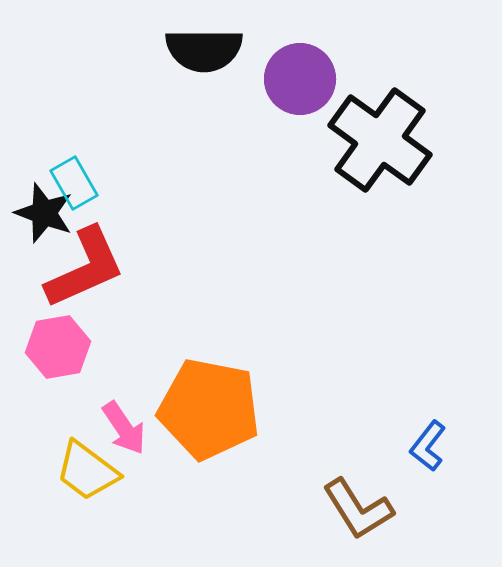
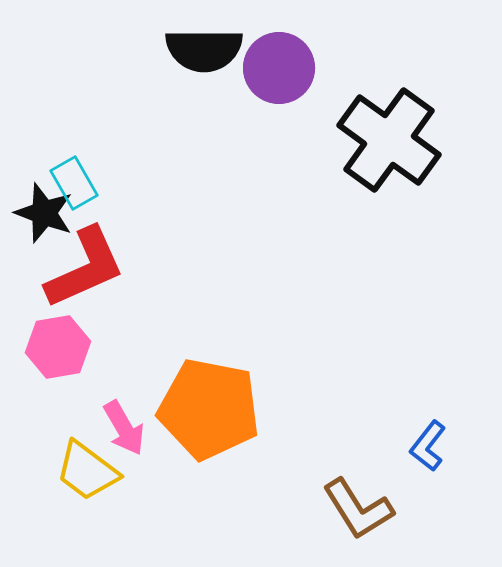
purple circle: moved 21 px left, 11 px up
black cross: moved 9 px right
pink arrow: rotated 4 degrees clockwise
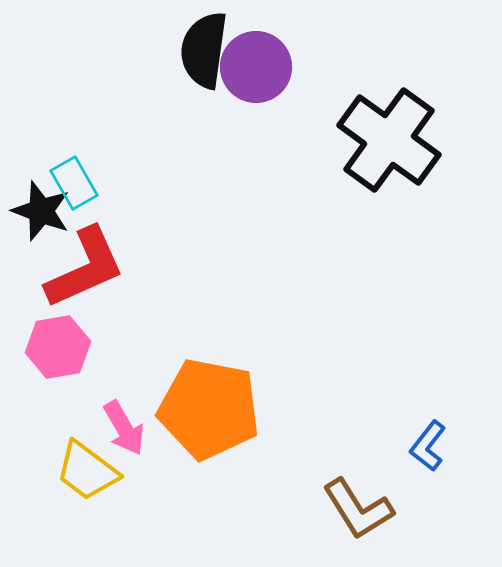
black semicircle: rotated 98 degrees clockwise
purple circle: moved 23 px left, 1 px up
black star: moved 3 px left, 2 px up
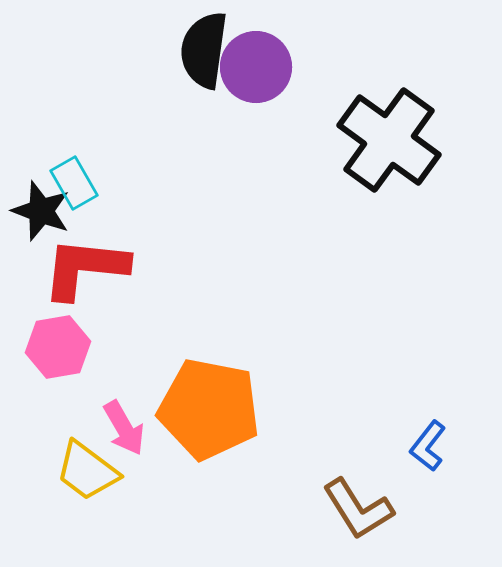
red L-shape: rotated 150 degrees counterclockwise
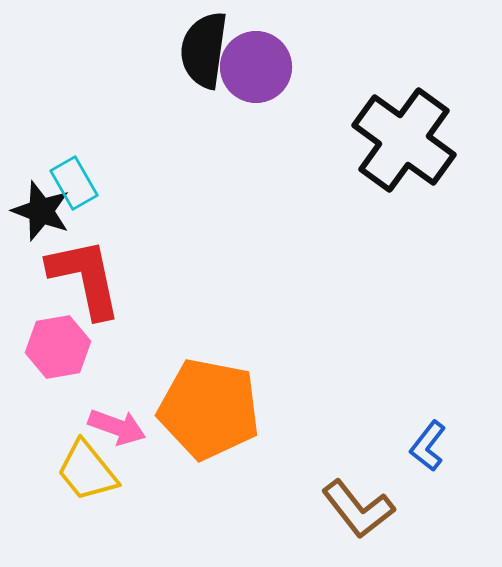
black cross: moved 15 px right
red L-shape: moved 10 px down; rotated 72 degrees clockwise
pink arrow: moved 7 px left, 1 px up; rotated 40 degrees counterclockwise
yellow trapezoid: rotated 14 degrees clockwise
brown L-shape: rotated 6 degrees counterclockwise
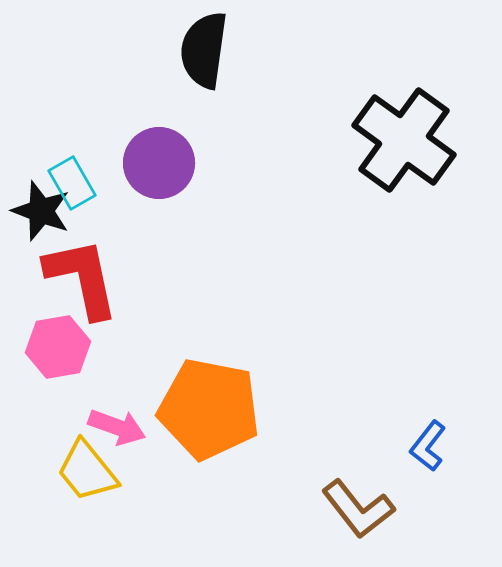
purple circle: moved 97 px left, 96 px down
cyan rectangle: moved 2 px left
red L-shape: moved 3 px left
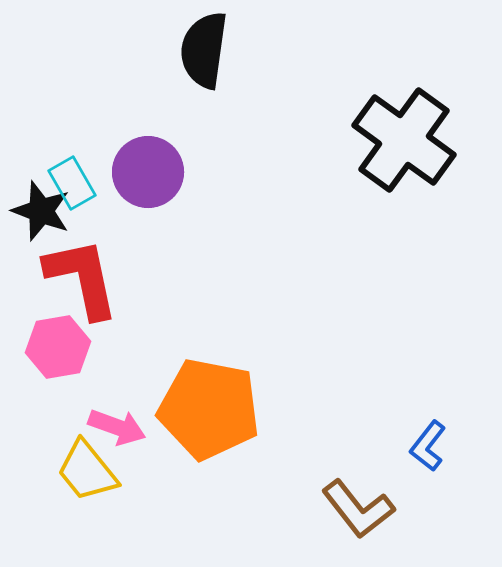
purple circle: moved 11 px left, 9 px down
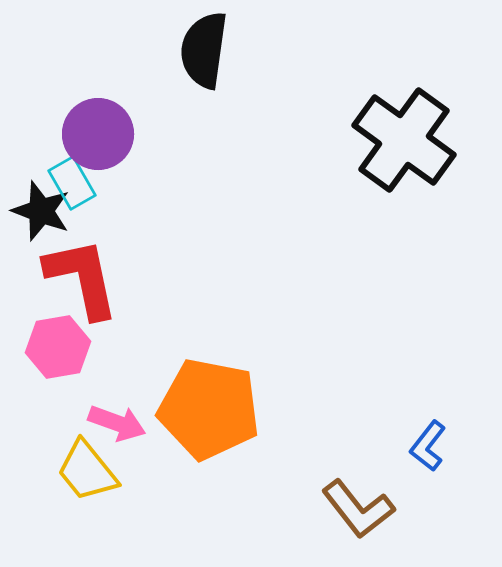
purple circle: moved 50 px left, 38 px up
pink arrow: moved 4 px up
